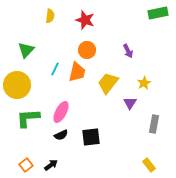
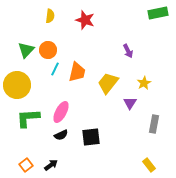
orange circle: moved 39 px left
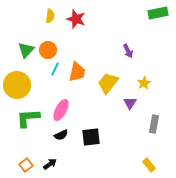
red star: moved 9 px left, 1 px up
pink ellipse: moved 2 px up
black arrow: moved 1 px left, 1 px up
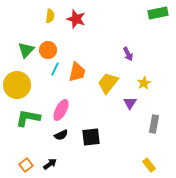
purple arrow: moved 3 px down
green L-shape: rotated 15 degrees clockwise
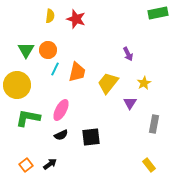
green triangle: rotated 12 degrees counterclockwise
